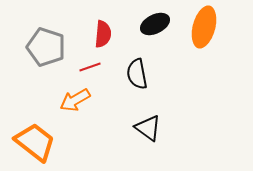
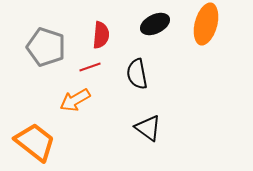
orange ellipse: moved 2 px right, 3 px up
red semicircle: moved 2 px left, 1 px down
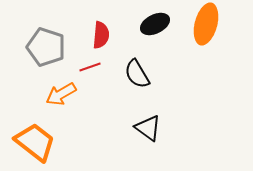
black semicircle: rotated 20 degrees counterclockwise
orange arrow: moved 14 px left, 6 px up
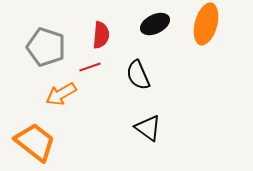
black semicircle: moved 1 px right, 1 px down; rotated 8 degrees clockwise
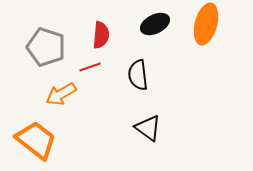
black semicircle: rotated 16 degrees clockwise
orange trapezoid: moved 1 px right, 2 px up
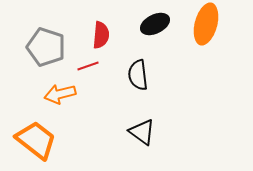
red line: moved 2 px left, 1 px up
orange arrow: moved 1 px left; rotated 16 degrees clockwise
black triangle: moved 6 px left, 4 px down
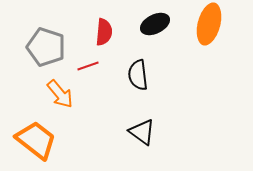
orange ellipse: moved 3 px right
red semicircle: moved 3 px right, 3 px up
orange arrow: rotated 116 degrees counterclockwise
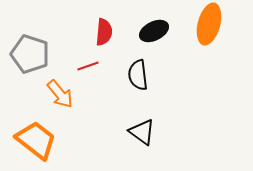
black ellipse: moved 1 px left, 7 px down
gray pentagon: moved 16 px left, 7 px down
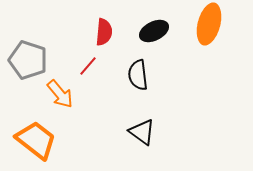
gray pentagon: moved 2 px left, 6 px down
red line: rotated 30 degrees counterclockwise
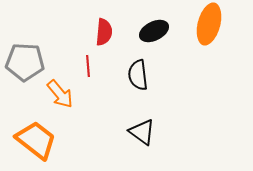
gray pentagon: moved 3 px left, 2 px down; rotated 15 degrees counterclockwise
red line: rotated 45 degrees counterclockwise
